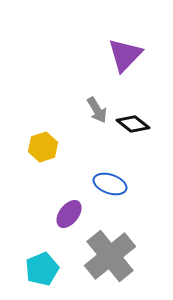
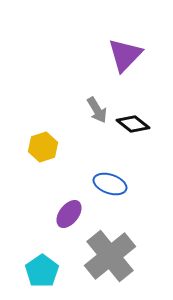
cyan pentagon: moved 2 px down; rotated 12 degrees counterclockwise
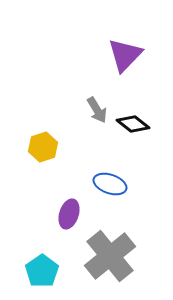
purple ellipse: rotated 20 degrees counterclockwise
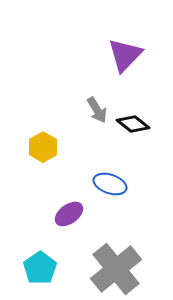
yellow hexagon: rotated 12 degrees counterclockwise
purple ellipse: rotated 36 degrees clockwise
gray cross: moved 6 px right, 13 px down
cyan pentagon: moved 2 px left, 3 px up
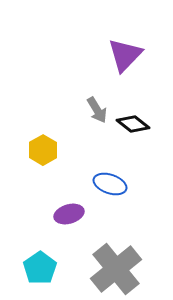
yellow hexagon: moved 3 px down
purple ellipse: rotated 20 degrees clockwise
